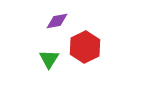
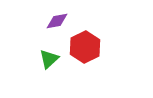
green triangle: rotated 15 degrees clockwise
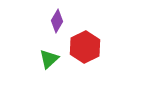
purple diamond: rotated 50 degrees counterclockwise
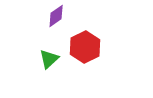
purple diamond: moved 1 px left, 5 px up; rotated 25 degrees clockwise
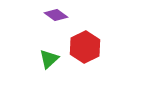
purple diamond: moved 1 px up; rotated 70 degrees clockwise
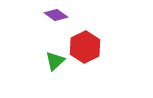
green triangle: moved 6 px right, 2 px down
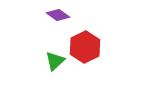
purple diamond: moved 2 px right
